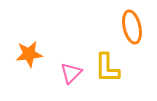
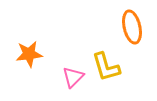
yellow L-shape: moved 1 px left, 1 px up; rotated 16 degrees counterclockwise
pink triangle: moved 2 px right, 4 px down
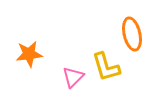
orange ellipse: moved 7 px down
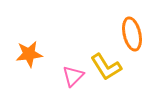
yellow L-shape: rotated 16 degrees counterclockwise
pink triangle: moved 1 px up
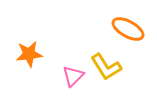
orange ellipse: moved 4 px left, 5 px up; rotated 48 degrees counterclockwise
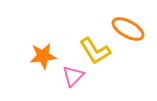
orange star: moved 14 px right, 2 px down
yellow L-shape: moved 11 px left, 16 px up
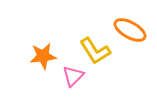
orange ellipse: moved 2 px right, 1 px down
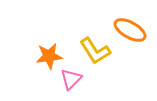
orange star: moved 6 px right
pink triangle: moved 2 px left, 3 px down
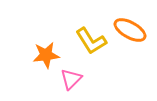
yellow L-shape: moved 4 px left, 10 px up
orange star: moved 3 px left, 1 px up
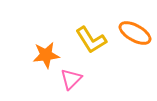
orange ellipse: moved 5 px right, 3 px down
yellow L-shape: moved 1 px up
